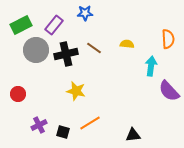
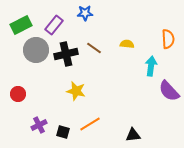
orange line: moved 1 px down
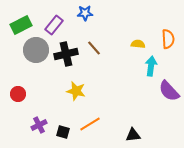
yellow semicircle: moved 11 px right
brown line: rotated 14 degrees clockwise
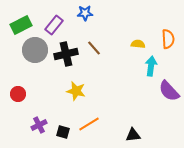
gray circle: moved 1 px left
orange line: moved 1 px left
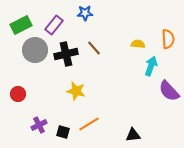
cyan arrow: rotated 12 degrees clockwise
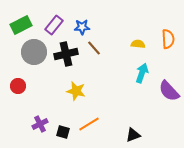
blue star: moved 3 px left, 14 px down
gray circle: moved 1 px left, 2 px down
cyan arrow: moved 9 px left, 7 px down
red circle: moved 8 px up
purple cross: moved 1 px right, 1 px up
black triangle: rotated 14 degrees counterclockwise
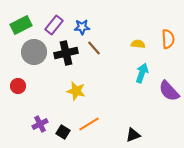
black cross: moved 1 px up
black square: rotated 16 degrees clockwise
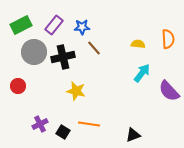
black cross: moved 3 px left, 4 px down
cyan arrow: rotated 18 degrees clockwise
orange line: rotated 40 degrees clockwise
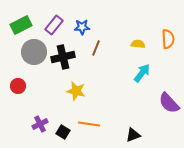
brown line: moved 2 px right; rotated 63 degrees clockwise
purple semicircle: moved 12 px down
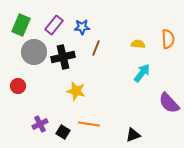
green rectangle: rotated 40 degrees counterclockwise
